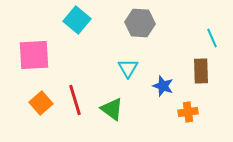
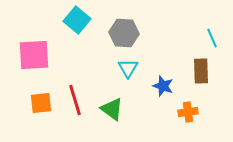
gray hexagon: moved 16 px left, 10 px down
orange square: rotated 35 degrees clockwise
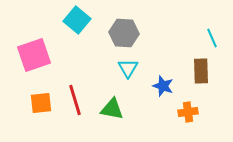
pink square: rotated 16 degrees counterclockwise
green triangle: rotated 25 degrees counterclockwise
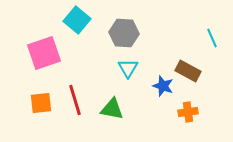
pink square: moved 10 px right, 2 px up
brown rectangle: moved 13 px left; rotated 60 degrees counterclockwise
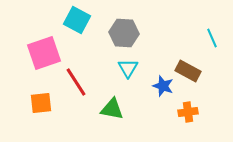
cyan square: rotated 12 degrees counterclockwise
red line: moved 1 px right, 18 px up; rotated 16 degrees counterclockwise
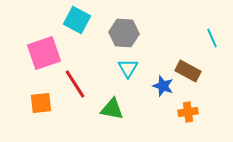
red line: moved 1 px left, 2 px down
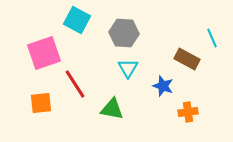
brown rectangle: moved 1 px left, 12 px up
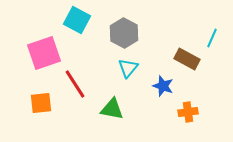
gray hexagon: rotated 24 degrees clockwise
cyan line: rotated 48 degrees clockwise
cyan triangle: rotated 10 degrees clockwise
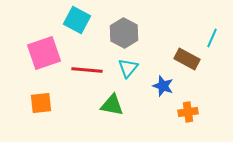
red line: moved 12 px right, 14 px up; rotated 52 degrees counterclockwise
green triangle: moved 4 px up
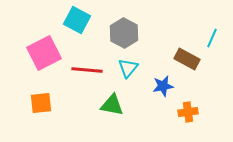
pink square: rotated 8 degrees counterclockwise
blue star: rotated 30 degrees counterclockwise
